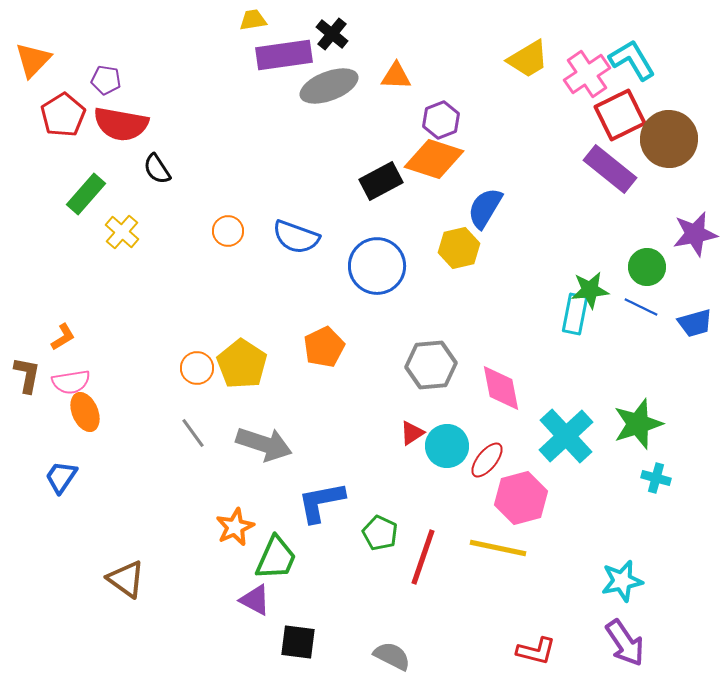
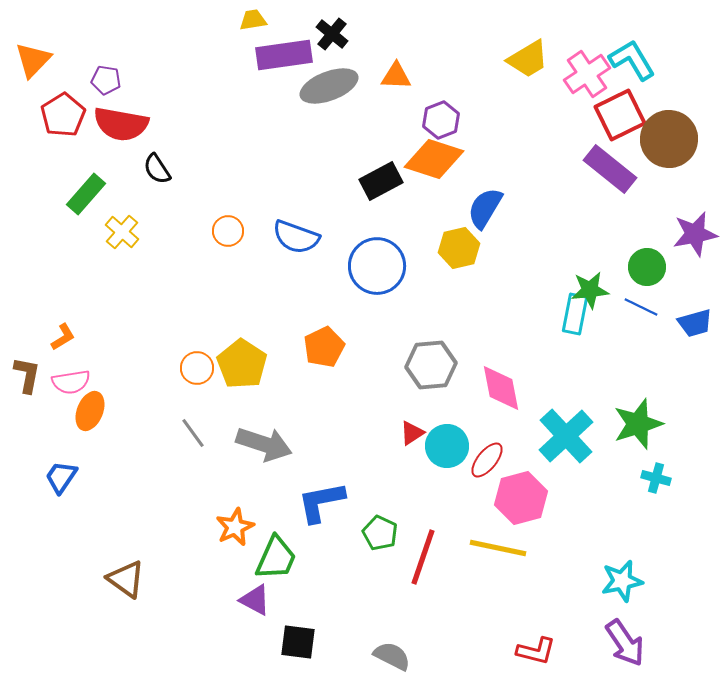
orange ellipse at (85, 412): moved 5 px right, 1 px up; rotated 45 degrees clockwise
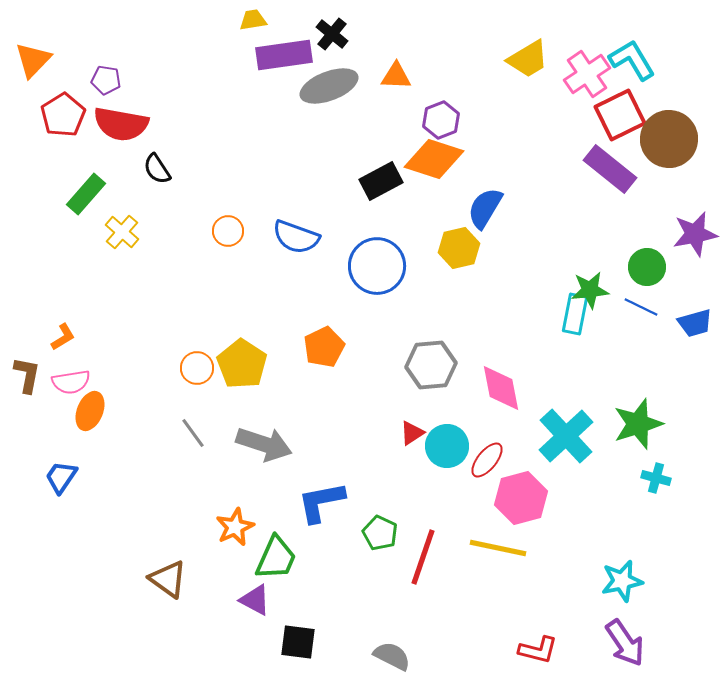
brown triangle at (126, 579): moved 42 px right
red L-shape at (536, 651): moved 2 px right, 1 px up
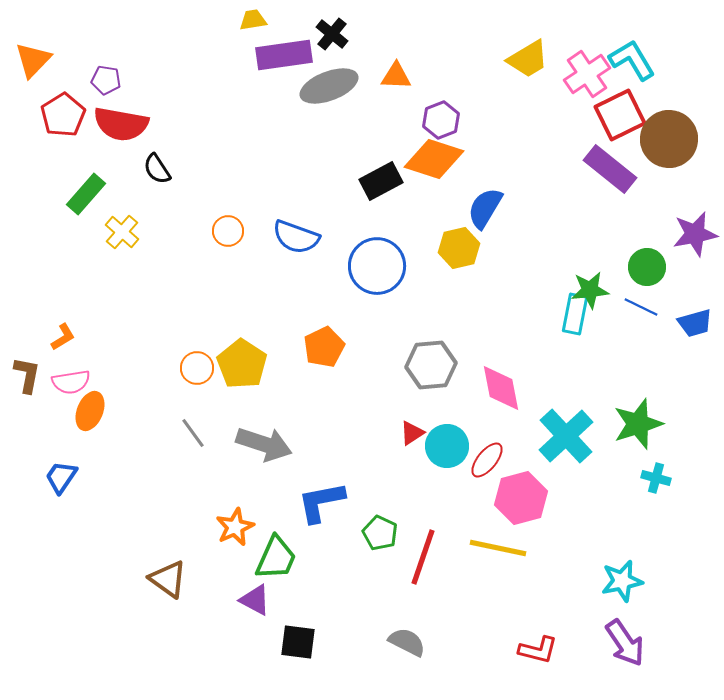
gray semicircle at (392, 656): moved 15 px right, 14 px up
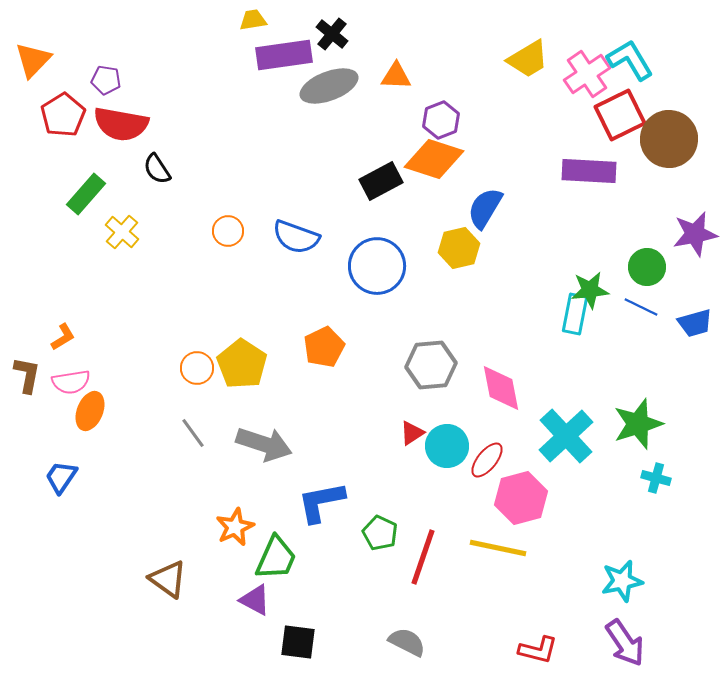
cyan L-shape at (632, 60): moved 2 px left
purple rectangle at (610, 169): moved 21 px left, 2 px down; rotated 36 degrees counterclockwise
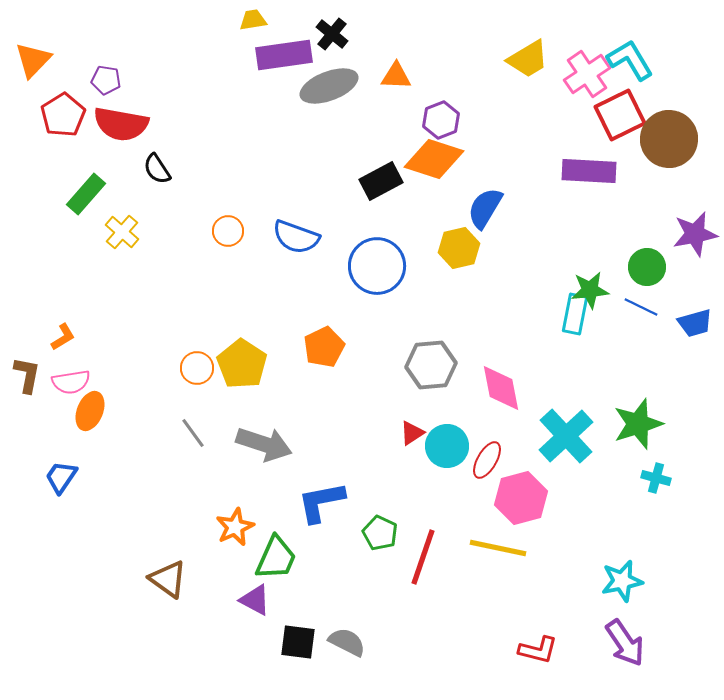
red ellipse at (487, 460): rotated 9 degrees counterclockwise
gray semicircle at (407, 642): moved 60 px left
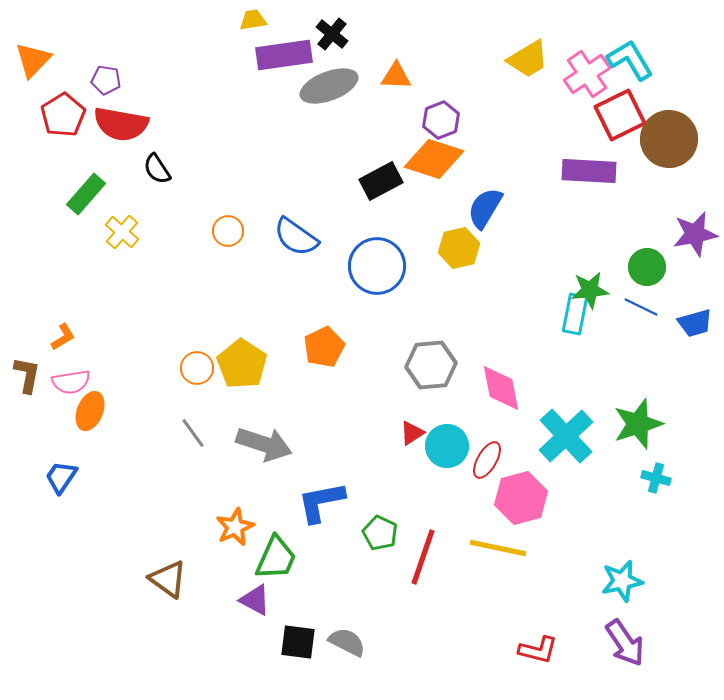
blue semicircle at (296, 237): rotated 15 degrees clockwise
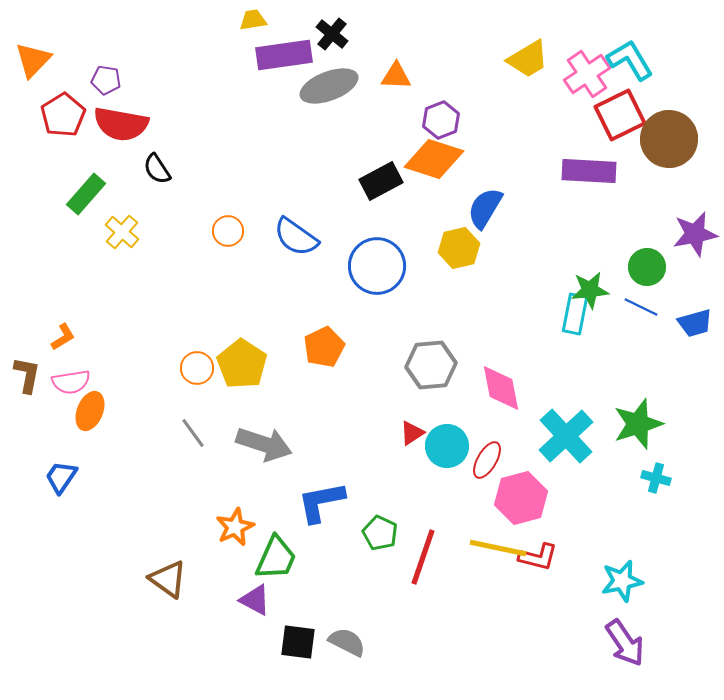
red L-shape at (538, 650): moved 93 px up
